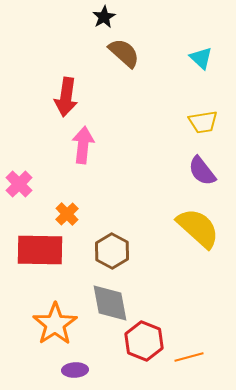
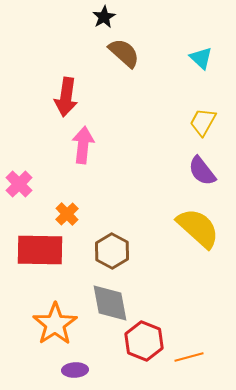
yellow trapezoid: rotated 128 degrees clockwise
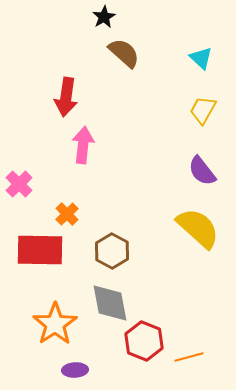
yellow trapezoid: moved 12 px up
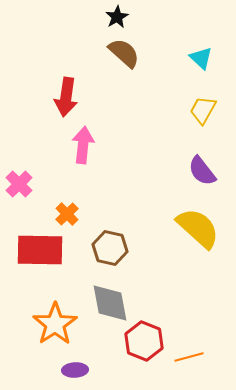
black star: moved 13 px right
brown hexagon: moved 2 px left, 3 px up; rotated 16 degrees counterclockwise
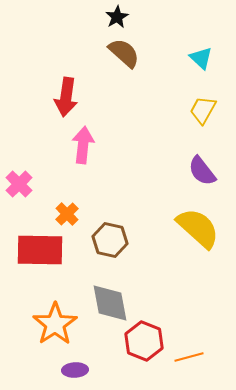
brown hexagon: moved 8 px up
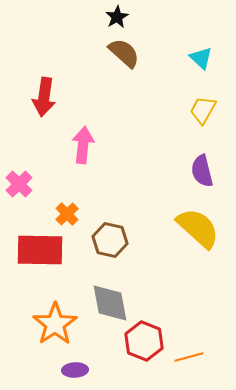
red arrow: moved 22 px left
purple semicircle: rotated 24 degrees clockwise
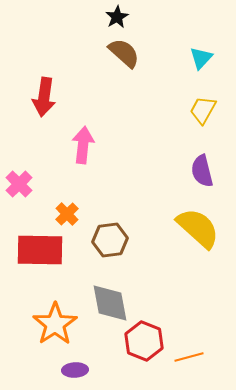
cyan triangle: rotated 30 degrees clockwise
brown hexagon: rotated 20 degrees counterclockwise
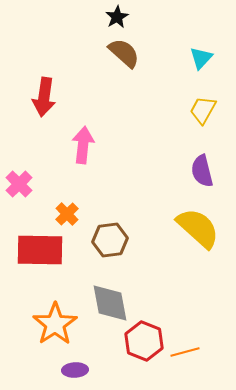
orange line: moved 4 px left, 5 px up
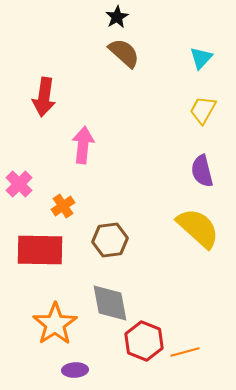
orange cross: moved 4 px left, 8 px up; rotated 10 degrees clockwise
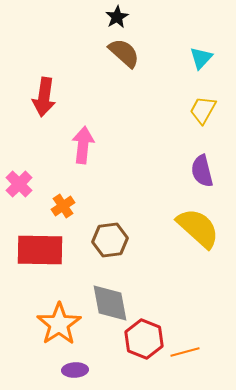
orange star: moved 4 px right
red hexagon: moved 2 px up
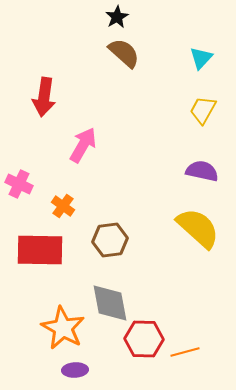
pink arrow: rotated 24 degrees clockwise
purple semicircle: rotated 116 degrees clockwise
pink cross: rotated 20 degrees counterclockwise
orange cross: rotated 20 degrees counterclockwise
orange star: moved 4 px right, 4 px down; rotated 9 degrees counterclockwise
red hexagon: rotated 21 degrees counterclockwise
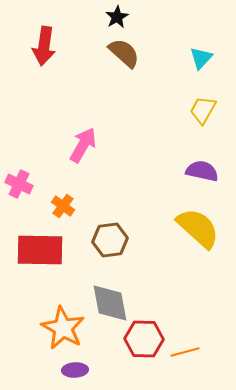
red arrow: moved 51 px up
